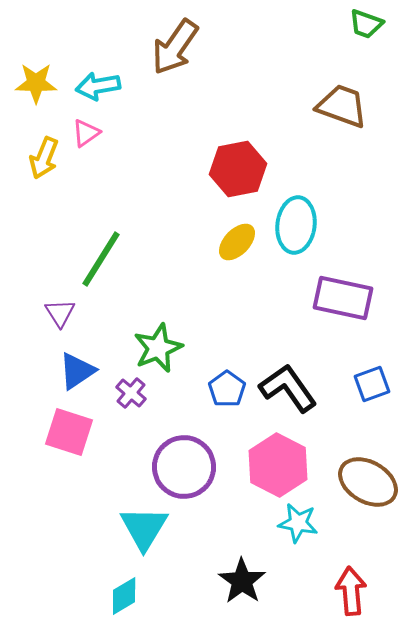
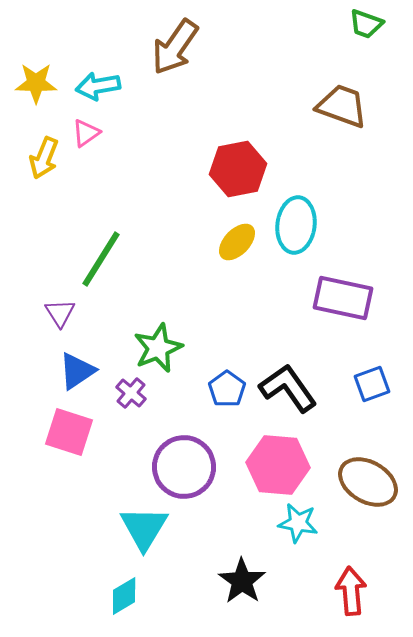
pink hexagon: rotated 22 degrees counterclockwise
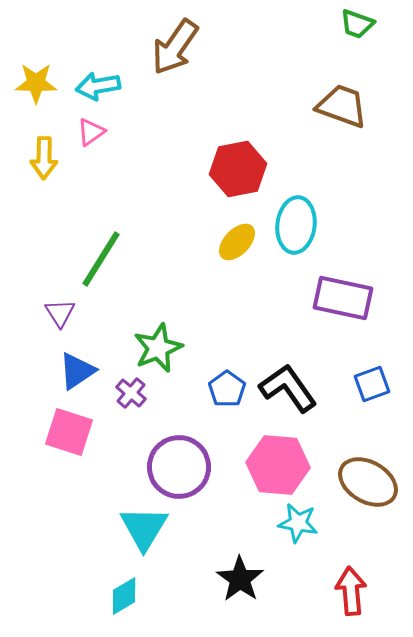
green trapezoid: moved 9 px left
pink triangle: moved 5 px right, 1 px up
yellow arrow: rotated 21 degrees counterclockwise
purple circle: moved 5 px left
black star: moved 2 px left, 2 px up
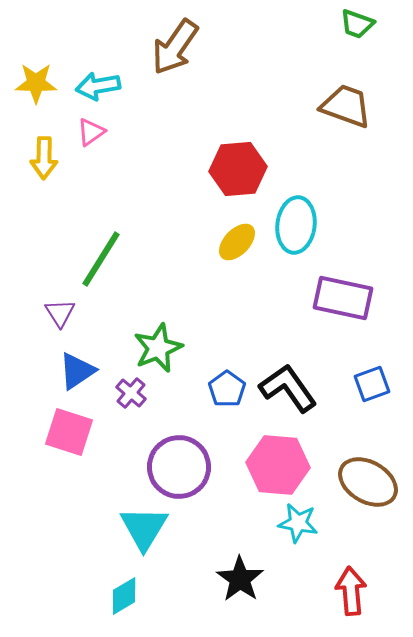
brown trapezoid: moved 4 px right
red hexagon: rotated 6 degrees clockwise
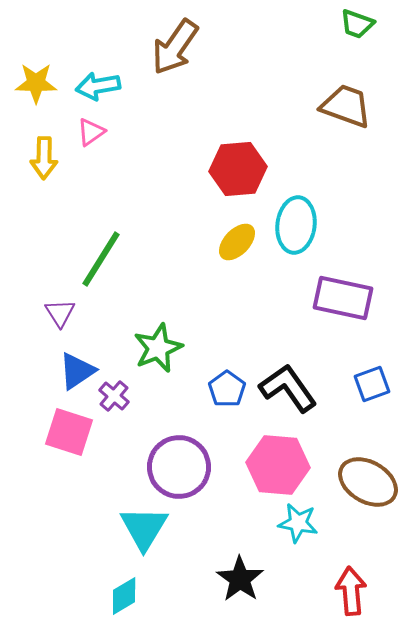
purple cross: moved 17 px left, 3 px down
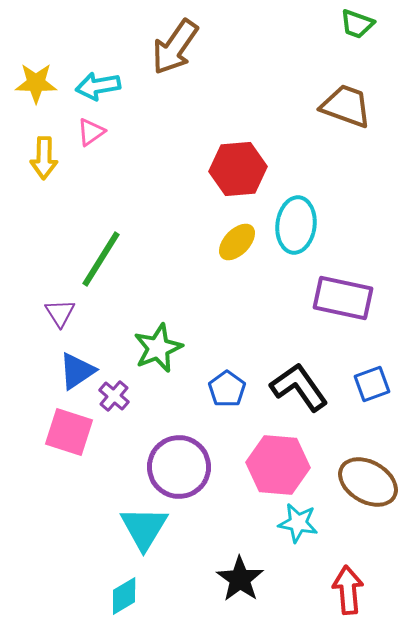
black L-shape: moved 11 px right, 1 px up
red arrow: moved 3 px left, 1 px up
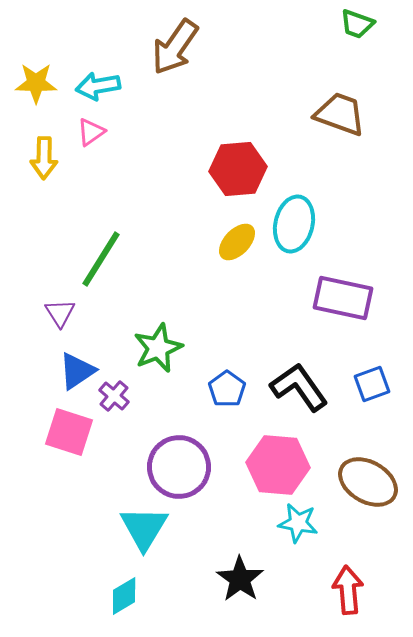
brown trapezoid: moved 6 px left, 8 px down
cyan ellipse: moved 2 px left, 1 px up; rotated 6 degrees clockwise
